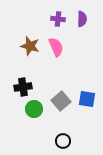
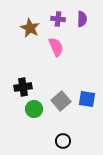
brown star: moved 18 px up; rotated 12 degrees clockwise
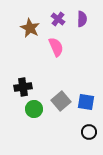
purple cross: rotated 32 degrees clockwise
blue square: moved 1 px left, 3 px down
black circle: moved 26 px right, 9 px up
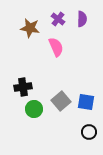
brown star: rotated 18 degrees counterclockwise
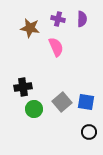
purple cross: rotated 24 degrees counterclockwise
gray square: moved 1 px right, 1 px down
